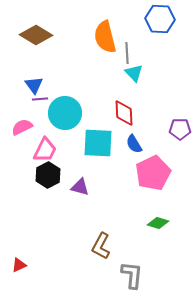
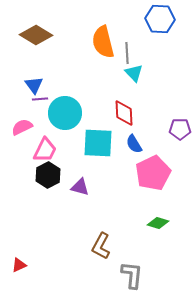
orange semicircle: moved 2 px left, 5 px down
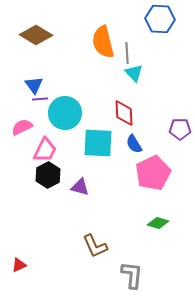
brown L-shape: moved 6 px left; rotated 52 degrees counterclockwise
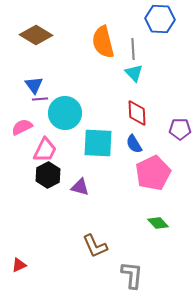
gray line: moved 6 px right, 4 px up
red diamond: moved 13 px right
green diamond: rotated 30 degrees clockwise
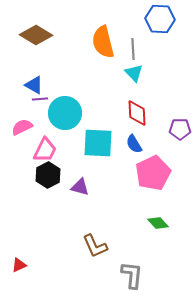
blue triangle: rotated 24 degrees counterclockwise
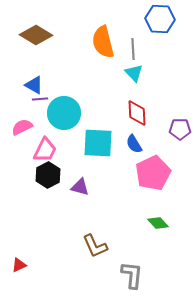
cyan circle: moved 1 px left
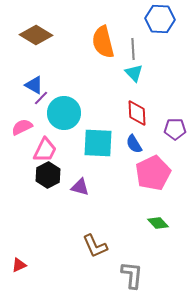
purple line: moved 1 px right, 1 px up; rotated 42 degrees counterclockwise
purple pentagon: moved 5 px left
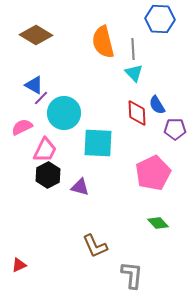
blue semicircle: moved 23 px right, 39 px up
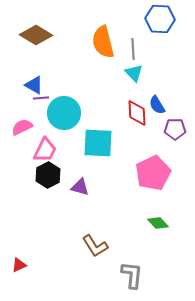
purple line: rotated 42 degrees clockwise
brown L-shape: rotated 8 degrees counterclockwise
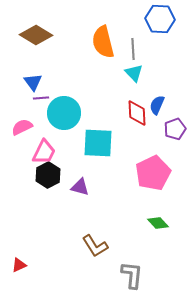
blue triangle: moved 1 px left, 3 px up; rotated 24 degrees clockwise
blue semicircle: rotated 54 degrees clockwise
purple pentagon: rotated 20 degrees counterclockwise
pink trapezoid: moved 1 px left, 2 px down
